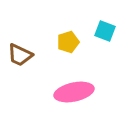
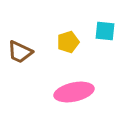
cyan square: rotated 15 degrees counterclockwise
brown trapezoid: moved 3 px up
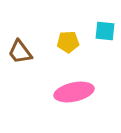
yellow pentagon: rotated 15 degrees clockwise
brown trapezoid: rotated 28 degrees clockwise
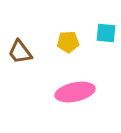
cyan square: moved 1 px right, 2 px down
pink ellipse: moved 1 px right
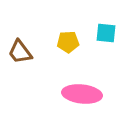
pink ellipse: moved 7 px right, 2 px down; rotated 18 degrees clockwise
